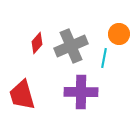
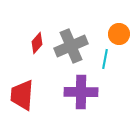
cyan line: moved 1 px right, 1 px down
red trapezoid: rotated 20 degrees clockwise
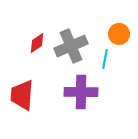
red diamond: rotated 15 degrees clockwise
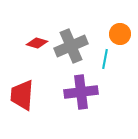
orange circle: moved 1 px right
red diamond: rotated 50 degrees clockwise
purple cross: rotated 8 degrees counterclockwise
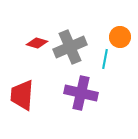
orange circle: moved 3 px down
gray cross: moved 1 px left, 1 px down
purple cross: moved 1 px down; rotated 20 degrees clockwise
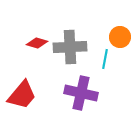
gray cross: rotated 20 degrees clockwise
red trapezoid: rotated 144 degrees counterclockwise
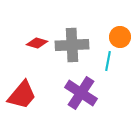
gray cross: moved 2 px right, 2 px up
cyan line: moved 3 px right, 2 px down
purple cross: rotated 20 degrees clockwise
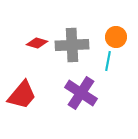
orange circle: moved 4 px left
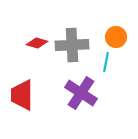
cyan line: moved 2 px left, 1 px down
red trapezoid: rotated 140 degrees clockwise
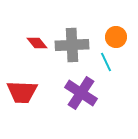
red diamond: rotated 35 degrees clockwise
cyan line: rotated 36 degrees counterclockwise
red trapezoid: moved 3 px up; rotated 88 degrees counterclockwise
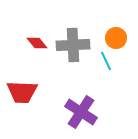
orange circle: moved 1 px down
gray cross: moved 1 px right
cyan line: moved 1 px up
purple cross: moved 19 px down
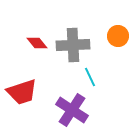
orange circle: moved 2 px right, 2 px up
cyan line: moved 16 px left, 16 px down
red trapezoid: rotated 20 degrees counterclockwise
purple cross: moved 9 px left, 2 px up
